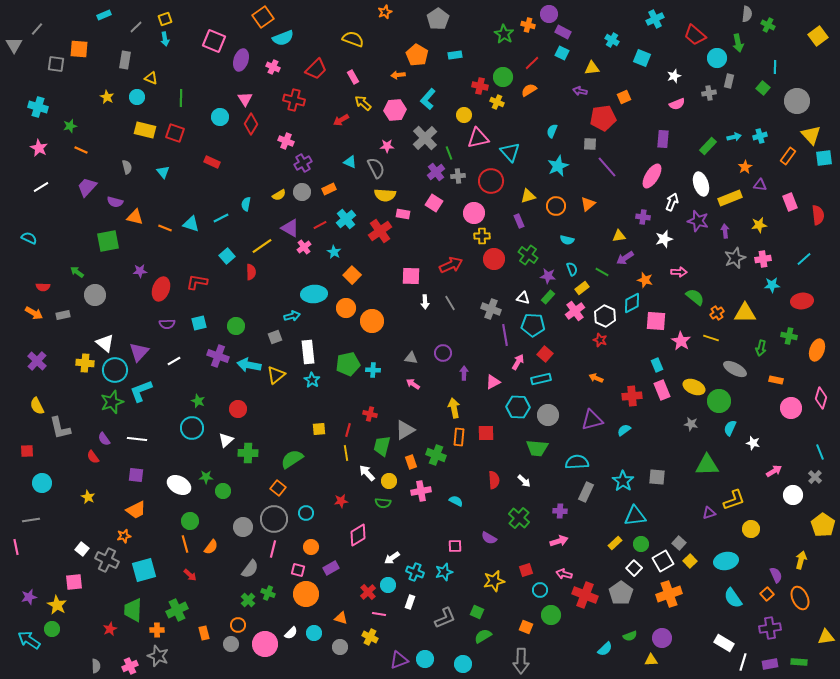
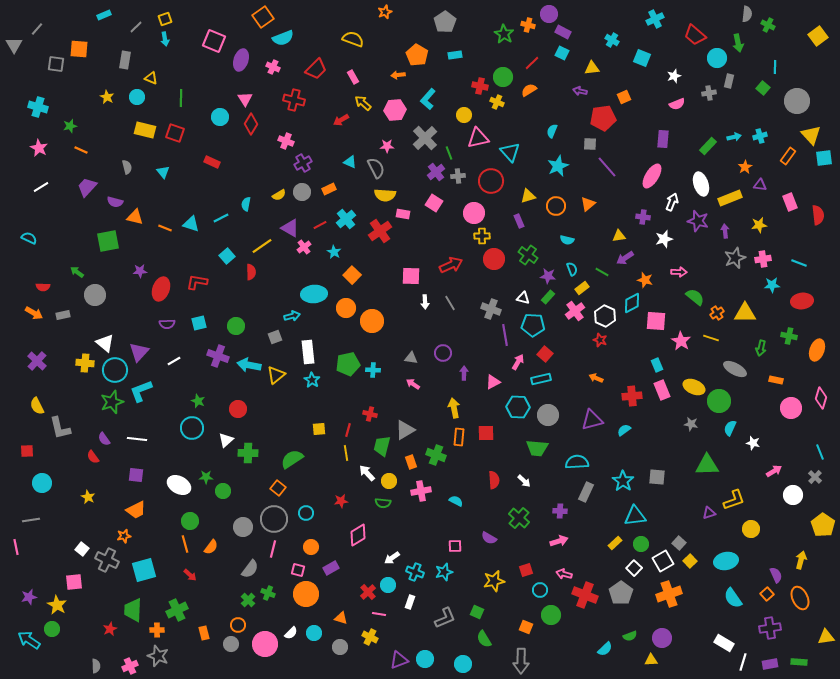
gray pentagon at (438, 19): moved 7 px right, 3 px down
cyan line at (804, 259): moved 5 px left, 4 px down; rotated 63 degrees clockwise
green semicircle at (483, 636): moved 1 px right, 3 px down; rotated 90 degrees counterclockwise
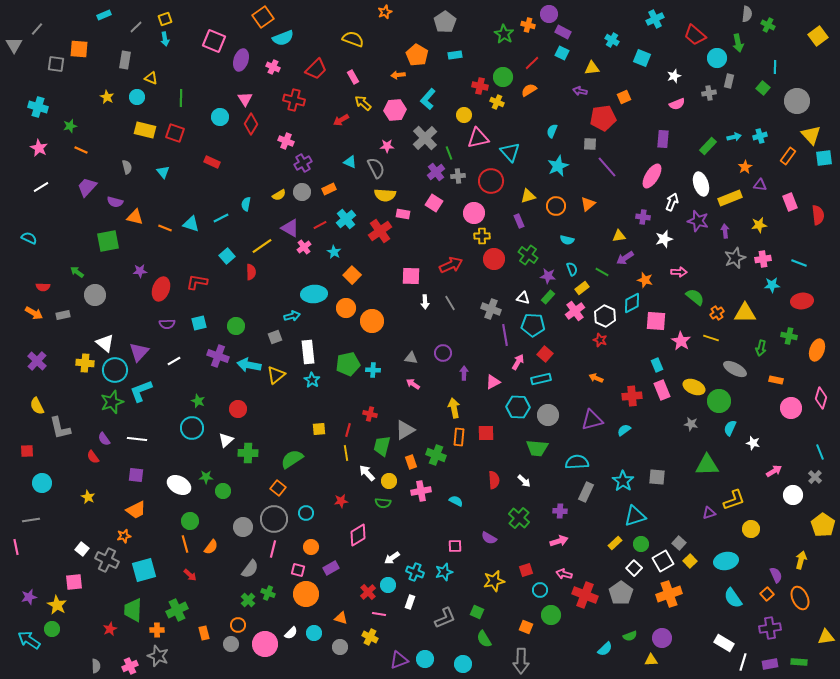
cyan triangle at (635, 516): rotated 10 degrees counterclockwise
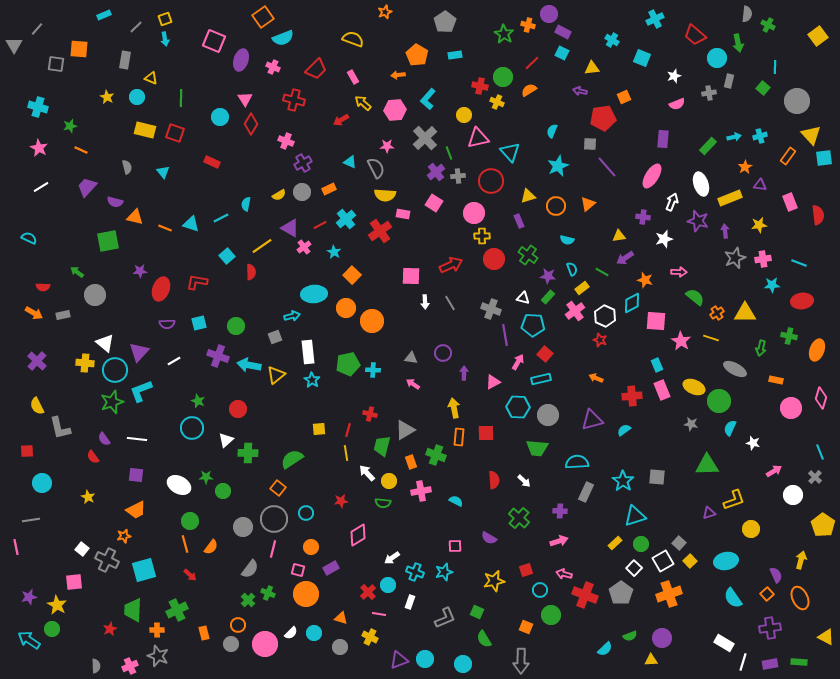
yellow triangle at (826, 637): rotated 36 degrees clockwise
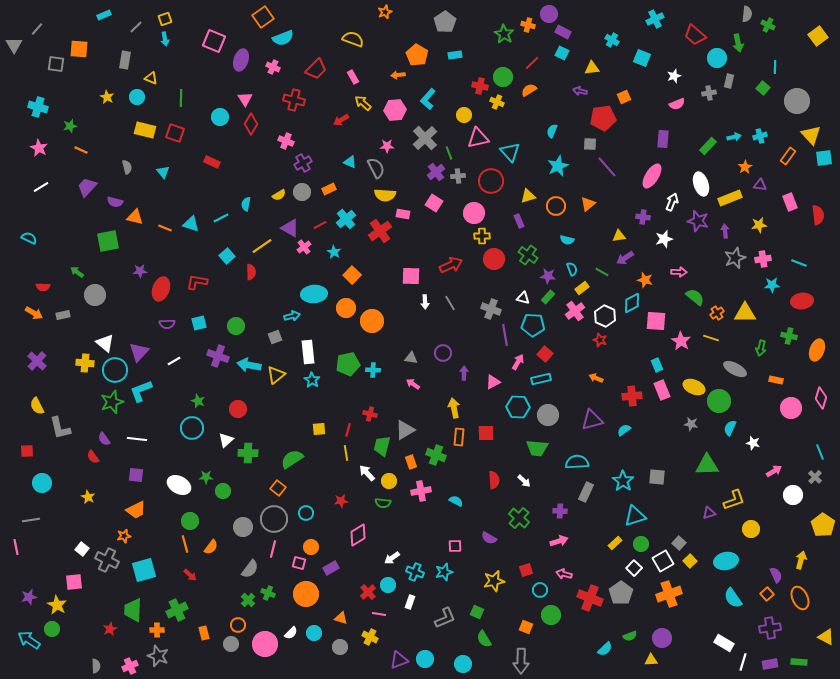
pink square at (298, 570): moved 1 px right, 7 px up
red cross at (585, 595): moved 5 px right, 3 px down
